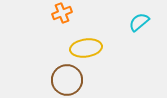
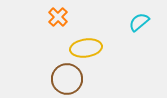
orange cross: moved 4 px left, 4 px down; rotated 24 degrees counterclockwise
brown circle: moved 1 px up
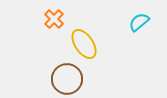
orange cross: moved 4 px left, 2 px down
yellow ellipse: moved 2 px left, 4 px up; rotated 64 degrees clockwise
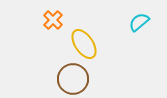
orange cross: moved 1 px left, 1 px down
brown circle: moved 6 px right
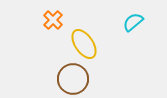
cyan semicircle: moved 6 px left
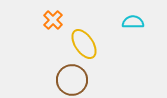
cyan semicircle: rotated 40 degrees clockwise
brown circle: moved 1 px left, 1 px down
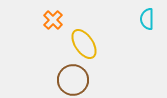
cyan semicircle: moved 14 px right, 3 px up; rotated 90 degrees counterclockwise
brown circle: moved 1 px right
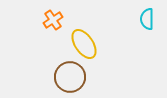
orange cross: rotated 12 degrees clockwise
brown circle: moved 3 px left, 3 px up
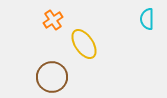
brown circle: moved 18 px left
